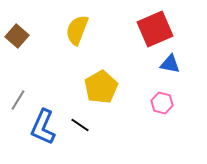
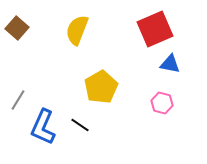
brown square: moved 8 px up
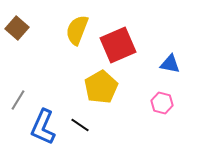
red square: moved 37 px left, 16 px down
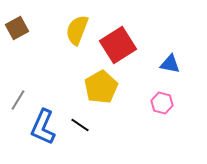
brown square: rotated 20 degrees clockwise
red square: rotated 9 degrees counterclockwise
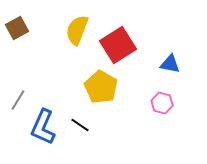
yellow pentagon: rotated 12 degrees counterclockwise
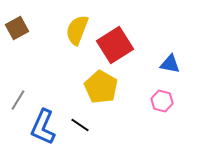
red square: moved 3 px left
pink hexagon: moved 2 px up
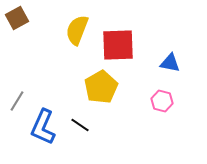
brown square: moved 10 px up
red square: moved 3 px right; rotated 30 degrees clockwise
blue triangle: moved 1 px up
yellow pentagon: rotated 12 degrees clockwise
gray line: moved 1 px left, 1 px down
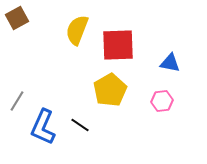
yellow pentagon: moved 9 px right, 3 px down
pink hexagon: rotated 20 degrees counterclockwise
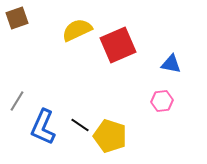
brown square: rotated 10 degrees clockwise
yellow semicircle: rotated 44 degrees clockwise
red square: rotated 21 degrees counterclockwise
blue triangle: moved 1 px right, 1 px down
yellow pentagon: moved 46 px down; rotated 24 degrees counterclockwise
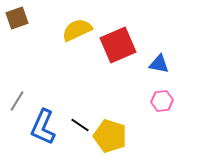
blue triangle: moved 12 px left
